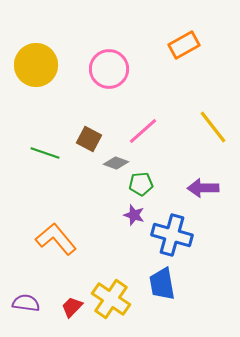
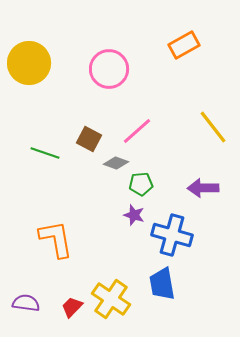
yellow circle: moved 7 px left, 2 px up
pink line: moved 6 px left
orange L-shape: rotated 30 degrees clockwise
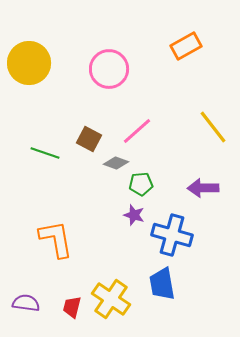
orange rectangle: moved 2 px right, 1 px down
red trapezoid: rotated 30 degrees counterclockwise
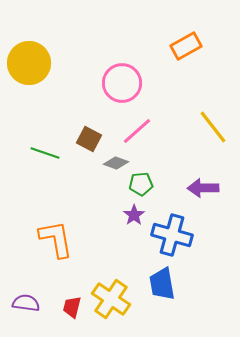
pink circle: moved 13 px right, 14 px down
purple star: rotated 20 degrees clockwise
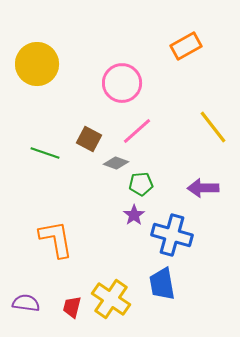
yellow circle: moved 8 px right, 1 px down
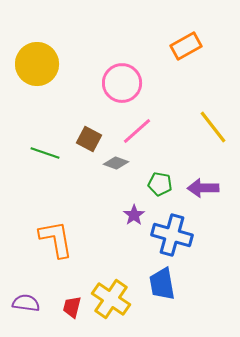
green pentagon: moved 19 px right; rotated 15 degrees clockwise
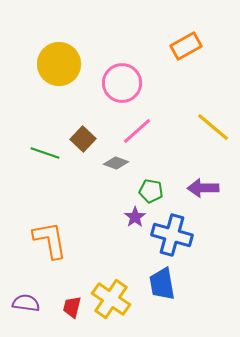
yellow circle: moved 22 px right
yellow line: rotated 12 degrees counterclockwise
brown square: moved 6 px left; rotated 15 degrees clockwise
green pentagon: moved 9 px left, 7 px down
purple star: moved 1 px right, 2 px down
orange L-shape: moved 6 px left, 1 px down
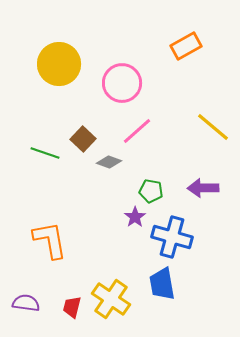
gray diamond: moved 7 px left, 1 px up
blue cross: moved 2 px down
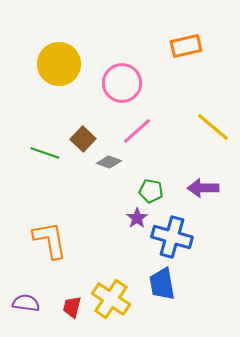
orange rectangle: rotated 16 degrees clockwise
purple star: moved 2 px right, 1 px down
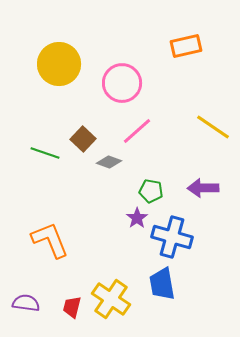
yellow line: rotated 6 degrees counterclockwise
orange L-shape: rotated 12 degrees counterclockwise
